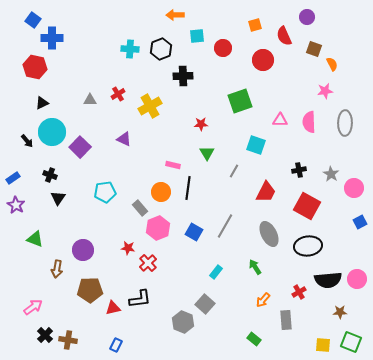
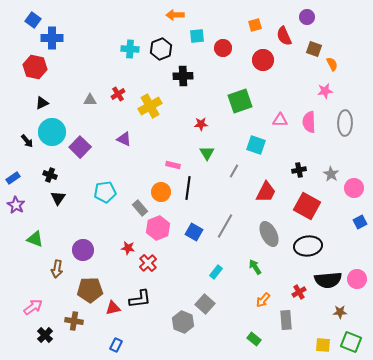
brown cross at (68, 340): moved 6 px right, 19 px up
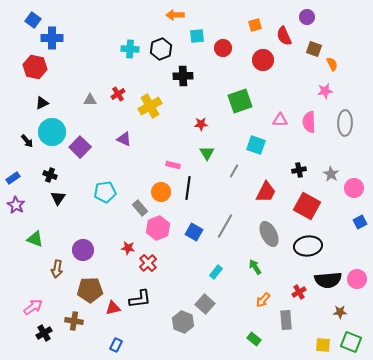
black cross at (45, 335): moved 1 px left, 2 px up; rotated 14 degrees clockwise
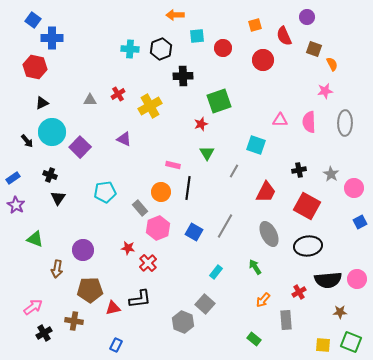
green square at (240, 101): moved 21 px left
red star at (201, 124): rotated 16 degrees counterclockwise
